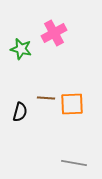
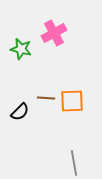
orange square: moved 3 px up
black semicircle: rotated 30 degrees clockwise
gray line: rotated 70 degrees clockwise
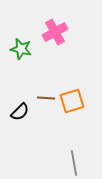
pink cross: moved 1 px right, 1 px up
orange square: rotated 15 degrees counterclockwise
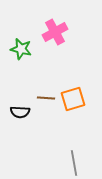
orange square: moved 1 px right, 2 px up
black semicircle: rotated 48 degrees clockwise
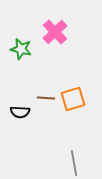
pink cross: rotated 15 degrees counterclockwise
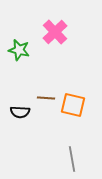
green star: moved 2 px left, 1 px down
orange square: moved 6 px down; rotated 30 degrees clockwise
gray line: moved 2 px left, 4 px up
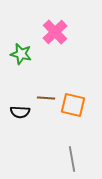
green star: moved 2 px right, 4 px down
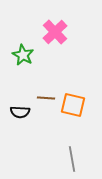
green star: moved 2 px right, 1 px down; rotated 15 degrees clockwise
